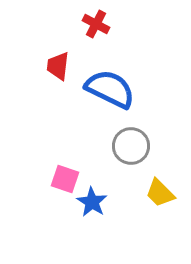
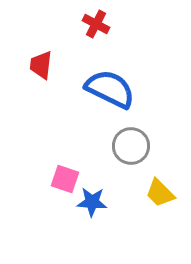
red trapezoid: moved 17 px left, 1 px up
blue star: rotated 28 degrees counterclockwise
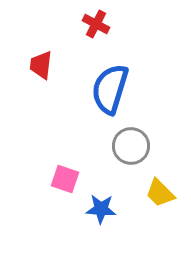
blue semicircle: rotated 99 degrees counterclockwise
blue star: moved 9 px right, 7 px down
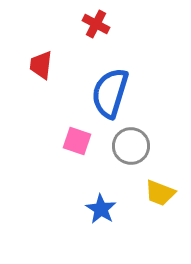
blue semicircle: moved 4 px down
pink square: moved 12 px right, 38 px up
yellow trapezoid: rotated 24 degrees counterclockwise
blue star: rotated 28 degrees clockwise
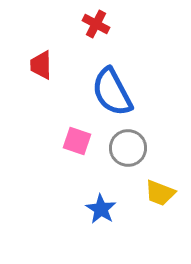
red trapezoid: rotated 8 degrees counterclockwise
blue semicircle: moved 2 px right, 1 px up; rotated 45 degrees counterclockwise
gray circle: moved 3 px left, 2 px down
